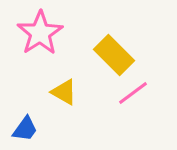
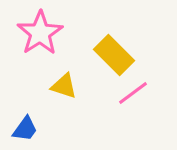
yellow triangle: moved 6 px up; rotated 12 degrees counterclockwise
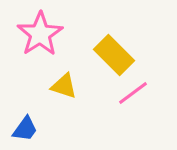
pink star: moved 1 px down
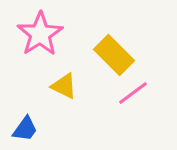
yellow triangle: rotated 8 degrees clockwise
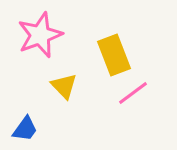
pink star: moved 1 px down; rotated 12 degrees clockwise
yellow rectangle: rotated 24 degrees clockwise
yellow triangle: rotated 20 degrees clockwise
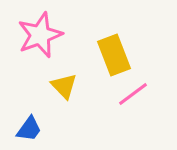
pink line: moved 1 px down
blue trapezoid: moved 4 px right
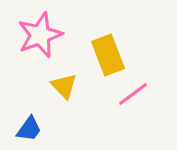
yellow rectangle: moved 6 px left
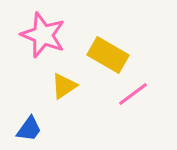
pink star: moved 3 px right; rotated 30 degrees counterclockwise
yellow rectangle: rotated 39 degrees counterclockwise
yellow triangle: rotated 40 degrees clockwise
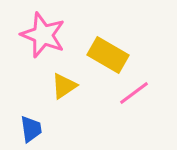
pink line: moved 1 px right, 1 px up
blue trapezoid: moved 2 px right; rotated 44 degrees counterclockwise
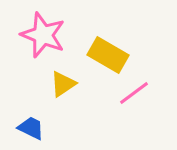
yellow triangle: moved 1 px left, 2 px up
blue trapezoid: moved 1 px up; rotated 56 degrees counterclockwise
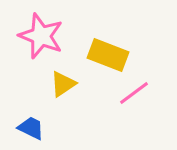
pink star: moved 2 px left, 1 px down
yellow rectangle: rotated 9 degrees counterclockwise
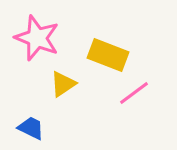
pink star: moved 4 px left, 2 px down
